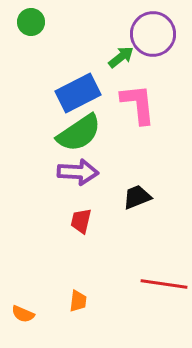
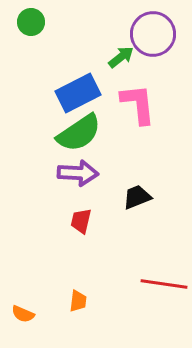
purple arrow: moved 1 px down
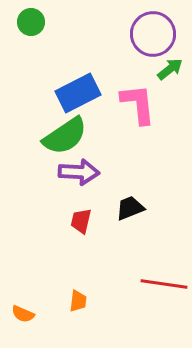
green arrow: moved 49 px right, 12 px down
green semicircle: moved 14 px left, 3 px down
purple arrow: moved 1 px right, 1 px up
black trapezoid: moved 7 px left, 11 px down
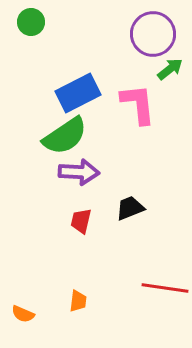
red line: moved 1 px right, 4 px down
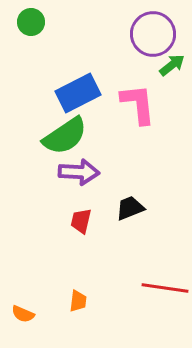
green arrow: moved 2 px right, 4 px up
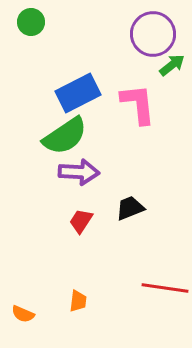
red trapezoid: rotated 20 degrees clockwise
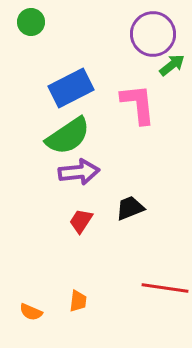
blue rectangle: moved 7 px left, 5 px up
green semicircle: moved 3 px right
purple arrow: rotated 9 degrees counterclockwise
orange semicircle: moved 8 px right, 2 px up
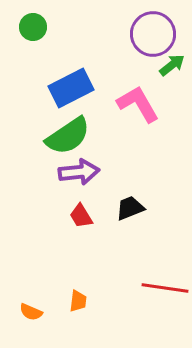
green circle: moved 2 px right, 5 px down
pink L-shape: rotated 24 degrees counterclockwise
red trapezoid: moved 5 px up; rotated 64 degrees counterclockwise
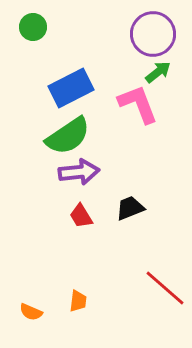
green arrow: moved 14 px left, 7 px down
pink L-shape: rotated 9 degrees clockwise
red line: rotated 33 degrees clockwise
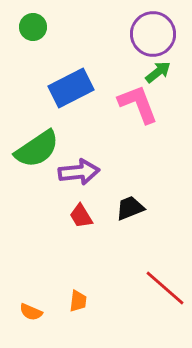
green semicircle: moved 31 px left, 13 px down
